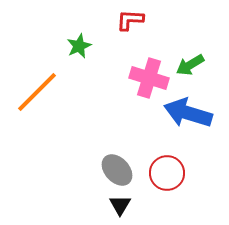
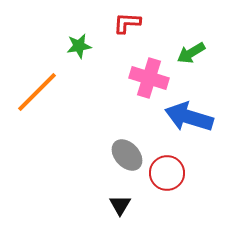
red L-shape: moved 3 px left, 3 px down
green star: rotated 15 degrees clockwise
green arrow: moved 1 px right, 12 px up
blue arrow: moved 1 px right, 4 px down
gray ellipse: moved 10 px right, 15 px up
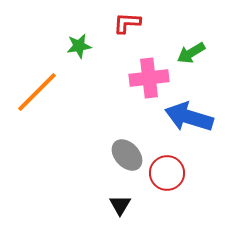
pink cross: rotated 24 degrees counterclockwise
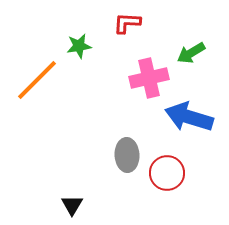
pink cross: rotated 6 degrees counterclockwise
orange line: moved 12 px up
gray ellipse: rotated 40 degrees clockwise
black triangle: moved 48 px left
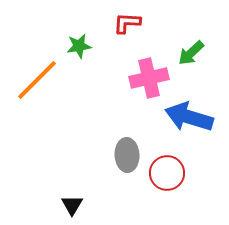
green arrow: rotated 12 degrees counterclockwise
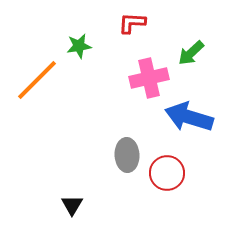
red L-shape: moved 5 px right
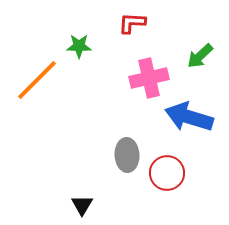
green star: rotated 10 degrees clockwise
green arrow: moved 9 px right, 3 px down
black triangle: moved 10 px right
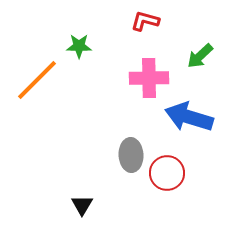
red L-shape: moved 13 px right, 2 px up; rotated 12 degrees clockwise
pink cross: rotated 12 degrees clockwise
gray ellipse: moved 4 px right
